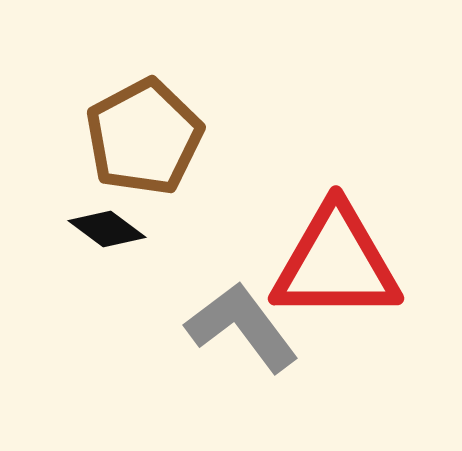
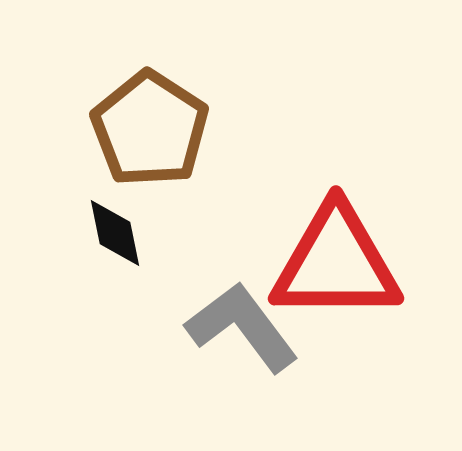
brown pentagon: moved 6 px right, 8 px up; rotated 11 degrees counterclockwise
black diamond: moved 8 px right, 4 px down; rotated 42 degrees clockwise
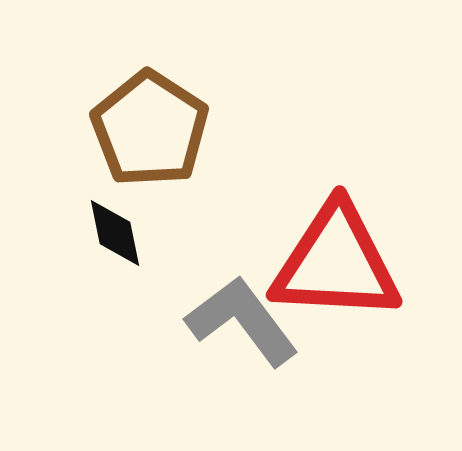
red triangle: rotated 3 degrees clockwise
gray L-shape: moved 6 px up
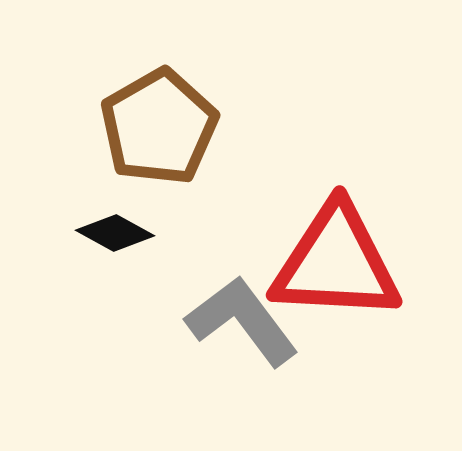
brown pentagon: moved 9 px right, 2 px up; rotated 9 degrees clockwise
black diamond: rotated 50 degrees counterclockwise
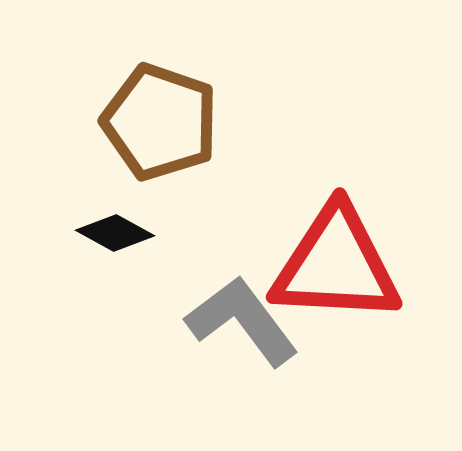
brown pentagon: moved 1 px right, 5 px up; rotated 23 degrees counterclockwise
red triangle: moved 2 px down
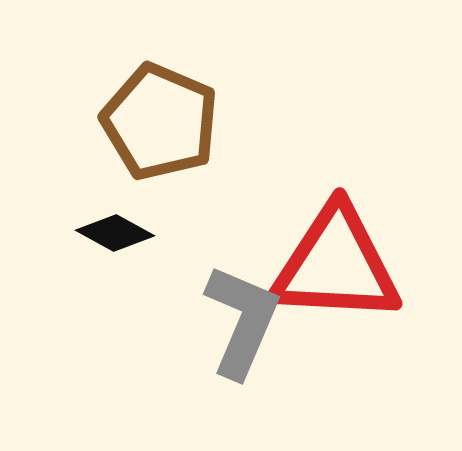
brown pentagon: rotated 4 degrees clockwise
gray L-shape: rotated 60 degrees clockwise
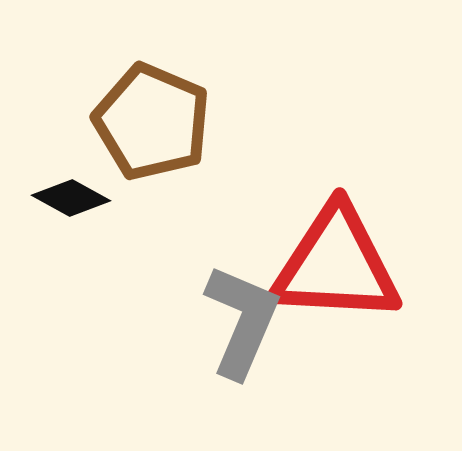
brown pentagon: moved 8 px left
black diamond: moved 44 px left, 35 px up
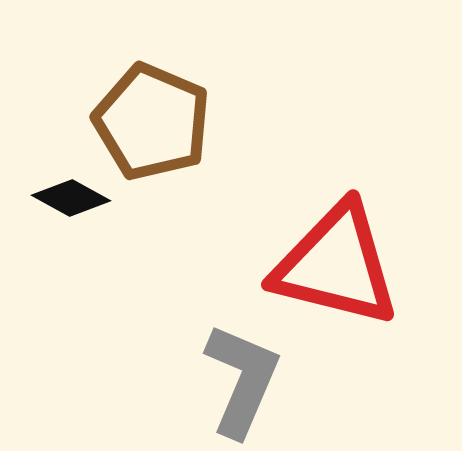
red triangle: rotated 11 degrees clockwise
gray L-shape: moved 59 px down
